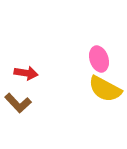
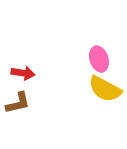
red arrow: moved 3 px left
brown L-shape: rotated 60 degrees counterclockwise
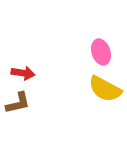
pink ellipse: moved 2 px right, 7 px up
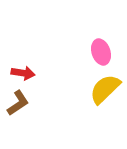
yellow semicircle: rotated 108 degrees clockwise
brown L-shape: rotated 20 degrees counterclockwise
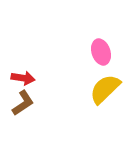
red arrow: moved 5 px down
brown L-shape: moved 5 px right
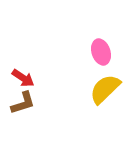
red arrow: rotated 25 degrees clockwise
brown L-shape: rotated 16 degrees clockwise
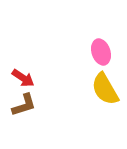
yellow semicircle: rotated 76 degrees counterclockwise
brown L-shape: moved 1 px right, 2 px down
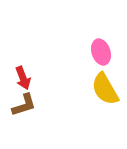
red arrow: rotated 35 degrees clockwise
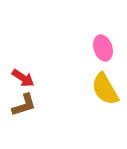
pink ellipse: moved 2 px right, 4 px up
red arrow: rotated 35 degrees counterclockwise
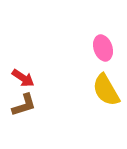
yellow semicircle: moved 1 px right, 1 px down
